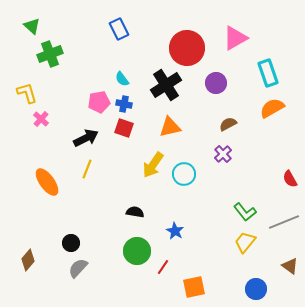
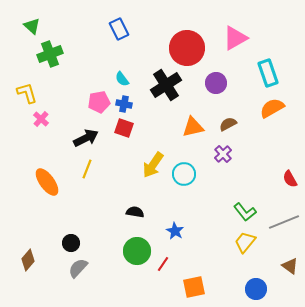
orange triangle: moved 23 px right
red line: moved 3 px up
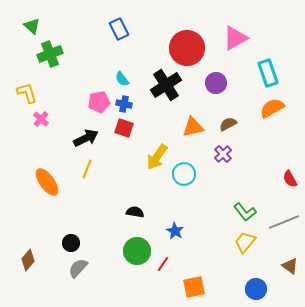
yellow arrow: moved 4 px right, 8 px up
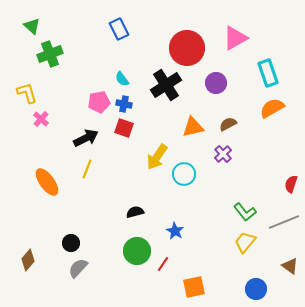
red semicircle: moved 1 px right, 5 px down; rotated 48 degrees clockwise
black semicircle: rotated 24 degrees counterclockwise
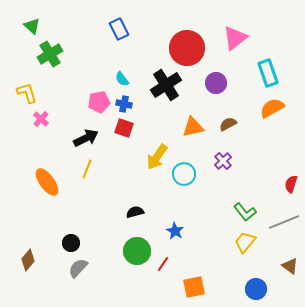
pink triangle: rotated 8 degrees counterclockwise
green cross: rotated 10 degrees counterclockwise
purple cross: moved 7 px down
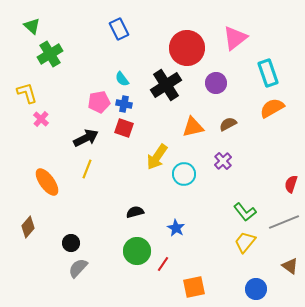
blue star: moved 1 px right, 3 px up
brown diamond: moved 33 px up
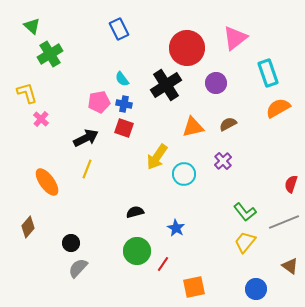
orange semicircle: moved 6 px right
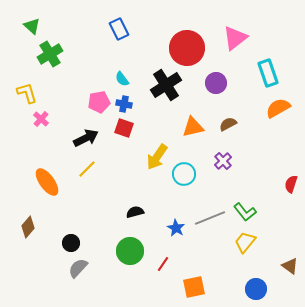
yellow line: rotated 24 degrees clockwise
gray line: moved 74 px left, 4 px up
green circle: moved 7 px left
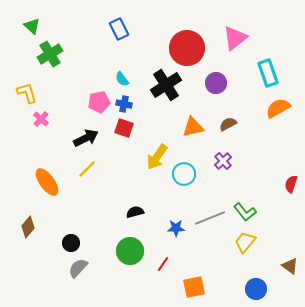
blue star: rotated 30 degrees counterclockwise
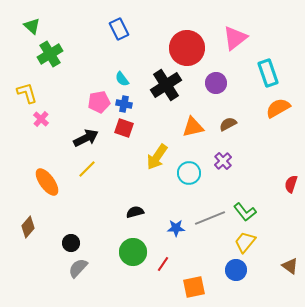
cyan circle: moved 5 px right, 1 px up
green circle: moved 3 px right, 1 px down
blue circle: moved 20 px left, 19 px up
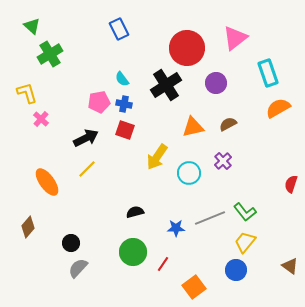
red square: moved 1 px right, 2 px down
orange square: rotated 25 degrees counterclockwise
